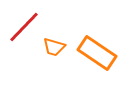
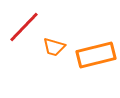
orange rectangle: moved 1 px left, 2 px down; rotated 48 degrees counterclockwise
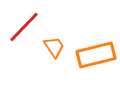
orange trapezoid: rotated 140 degrees counterclockwise
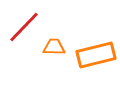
orange trapezoid: rotated 55 degrees counterclockwise
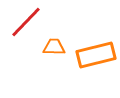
red line: moved 2 px right, 5 px up
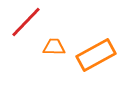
orange rectangle: rotated 15 degrees counterclockwise
